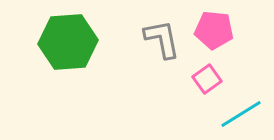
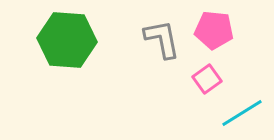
green hexagon: moved 1 px left, 2 px up; rotated 8 degrees clockwise
cyan line: moved 1 px right, 1 px up
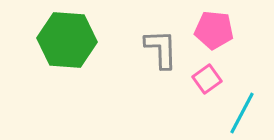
gray L-shape: moved 1 px left, 10 px down; rotated 9 degrees clockwise
cyan line: rotated 30 degrees counterclockwise
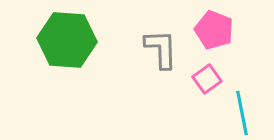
pink pentagon: rotated 15 degrees clockwise
cyan line: rotated 39 degrees counterclockwise
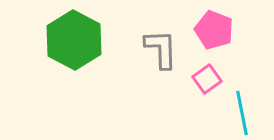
green hexagon: moved 7 px right; rotated 24 degrees clockwise
